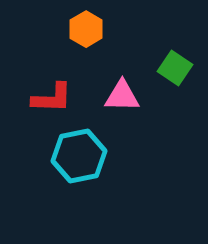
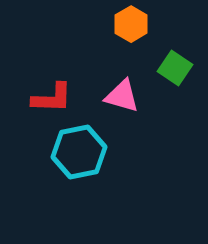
orange hexagon: moved 45 px right, 5 px up
pink triangle: rotated 15 degrees clockwise
cyan hexagon: moved 4 px up
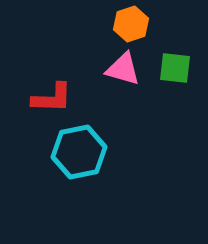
orange hexagon: rotated 12 degrees clockwise
green square: rotated 28 degrees counterclockwise
pink triangle: moved 1 px right, 27 px up
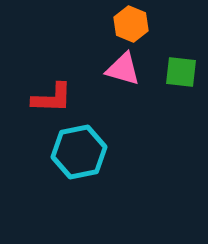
orange hexagon: rotated 20 degrees counterclockwise
green square: moved 6 px right, 4 px down
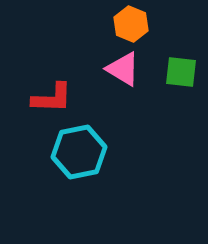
pink triangle: rotated 15 degrees clockwise
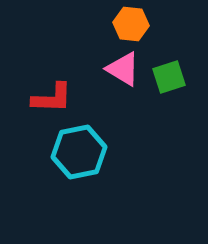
orange hexagon: rotated 16 degrees counterclockwise
green square: moved 12 px left, 5 px down; rotated 24 degrees counterclockwise
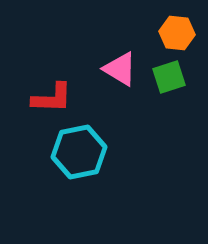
orange hexagon: moved 46 px right, 9 px down
pink triangle: moved 3 px left
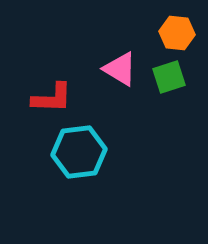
cyan hexagon: rotated 4 degrees clockwise
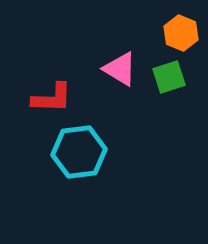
orange hexagon: moved 4 px right; rotated 16 degrees clockwise
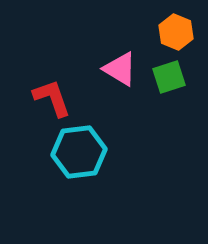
orange hexagon: moved 5 px left, 1 px up
red L-shape: rotated 111 degrees counterclockwise
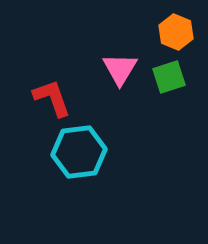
pink triangle: rotated 30 degrees clockwise
